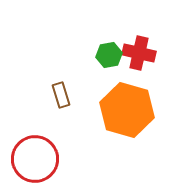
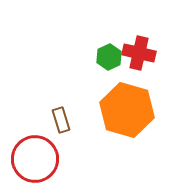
green hexagon: moved 2 px down; rotated 15 degrees counterclockwise
brown rectangle: moved 25 px down
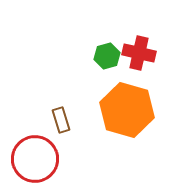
green hexagon: moved 2 px left, 1 px up; rotated 10 degrees clockwise
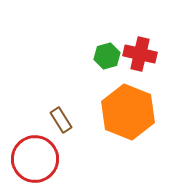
red cross: moved 1 px right, 1 px down
orange hexagon: moved 1 px right, 2 px down; rotated 6 degrees clockwise
brown rectangle: rotated 15 degrees counterclockwise
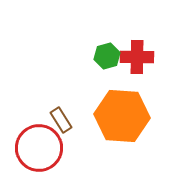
red cross: moved 3 px left, 3 px down; rotated 12 degrees counterclockwise
orange hexagon: moved 6 px left, 4 px down; rotated 18 degrees counterclockwise
red circle: moved 4 px right, 11 px up
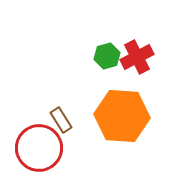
red cross: rotated 28 degrees counterclockwise
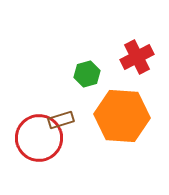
green hexagon: moved 20 px left, 18 px down
brown rectangle: rotated 75 degrees counterclockwise
red circle: moved 10 px up
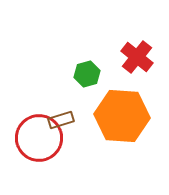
red cross: rotated 24 degrees counterclockwise
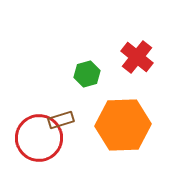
orange hexagon: moved 1 px right, 9 px down; rotated 6 degrees counterclockwise
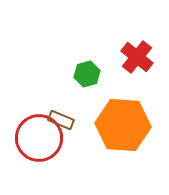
brown rectangle: rotated 40 degrees clockwise
orange hexagon: rotated 6 degrees clockwise
